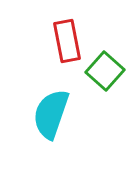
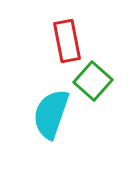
green square: moved 12 px left, 10 px down
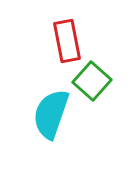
green square: moved 1 px left
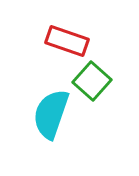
red rectangle: rotated 60 degrees counterclockwise
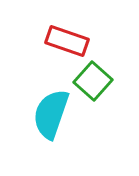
green square: moved 1 px right
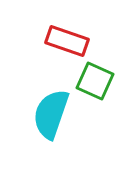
green square: moved 2 px right; rotated 18 degrees counterclockwise
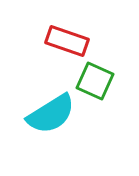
cyan semicircle: rotated 141 degrees counterclockwise
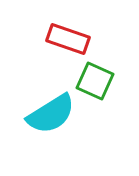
red rectangle: moved 1 px right, 2 px up
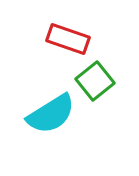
green square: rotated 27 degrees clockwise
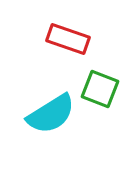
green square: moved 5 px right, 8 px down; rotated 30 degrees counterclockwise
